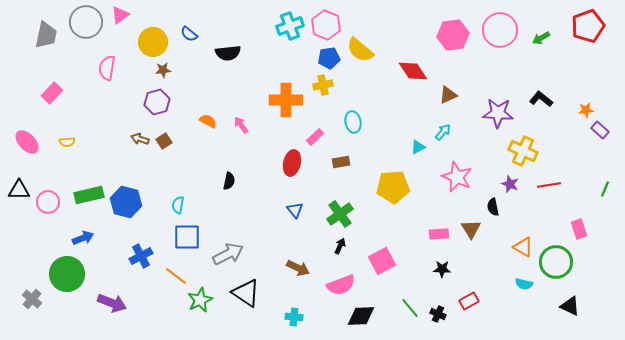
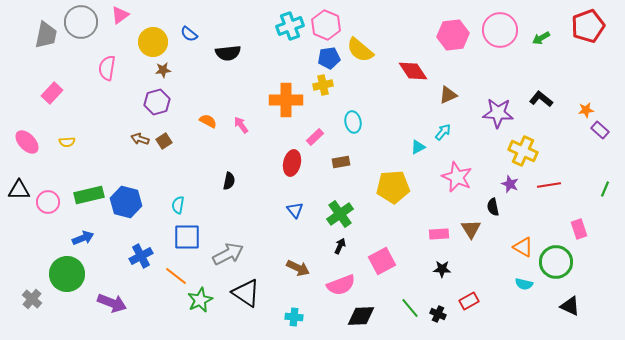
gray circle at (86, 22): moved 5 px left
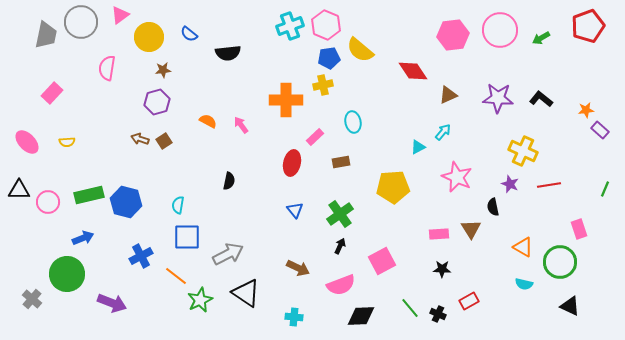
yellow circle at (153, 42): moved 4 px left, 5 px up
purple star at (498, 113): moved 15 px up
green circle at (556, 262): moved 4 px right
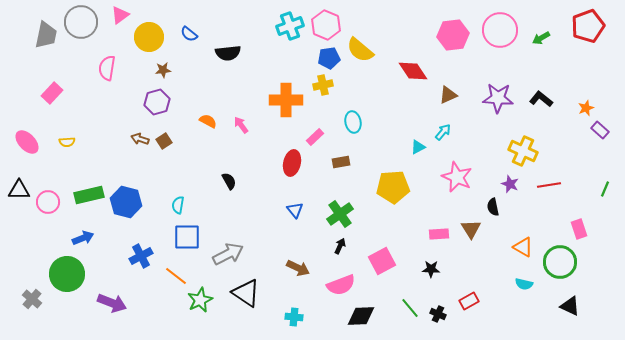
orange star at (586, 110): moved 2 px up; rotated 14 degrees counterclockwise
black semicircle at (229, 181): rotated 42 degrees counterclockwise
black star at (442, 269): moved 11 px left
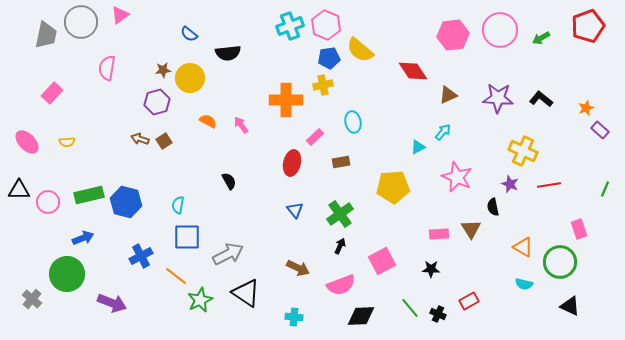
yellow circle at (149, 37): moved 41 px right, 41 px down
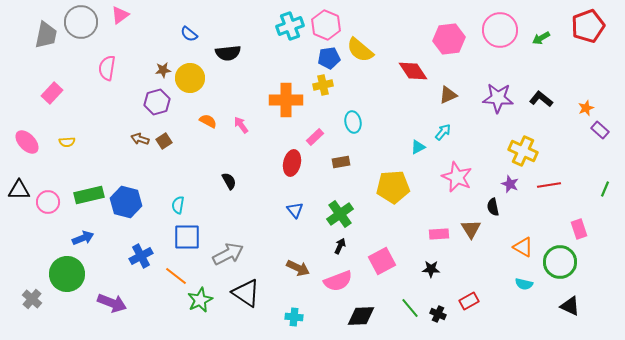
pink hexagon at (453, 35): moved 4 px left, 4 px down
pink semicircle at (341, 285): moved 3 px left, 4 px up
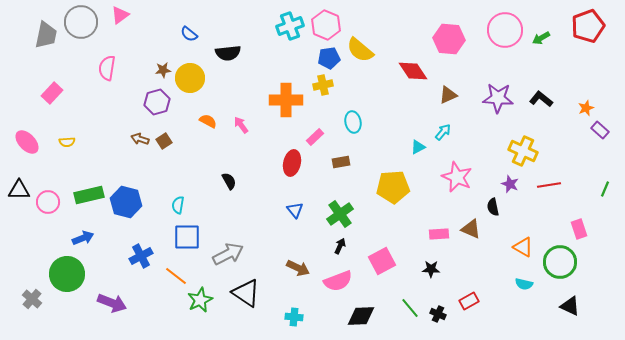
pink circle at (500, 30): moved 5 px right
pink hexagon at (449, 39): rotated 12 degrees clockwise
brown triangle at (471, 229): rotated 35 degrees counterclockwise
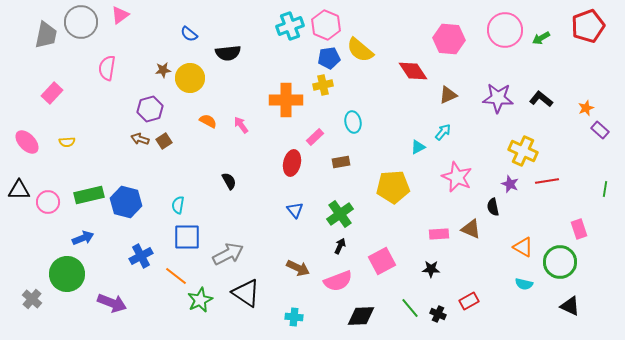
purple hexagon at (157, 102): moved 7 px left, 7 px down
red line at (549, 185): moved 2 px left, 4 px up
green line at (605, 189): rotated 14 degrees counterclockwise
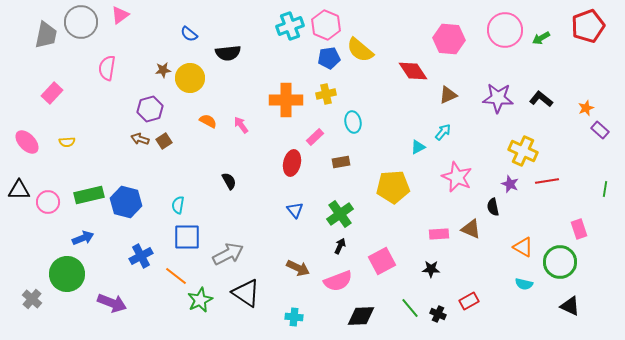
yellow cross at (323, 85): moved 3 px right, 9 px down
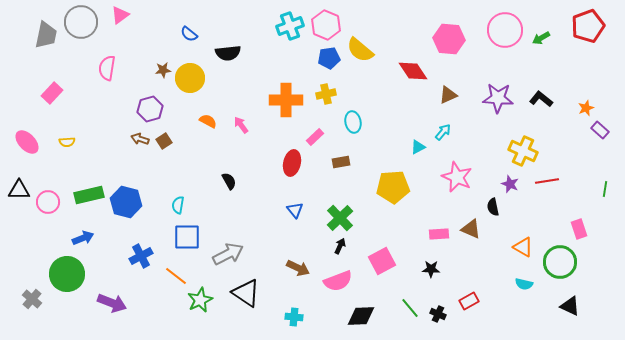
green cross at (340, 214): moved 4 px down; rotated 8 degrees counterclockwise
